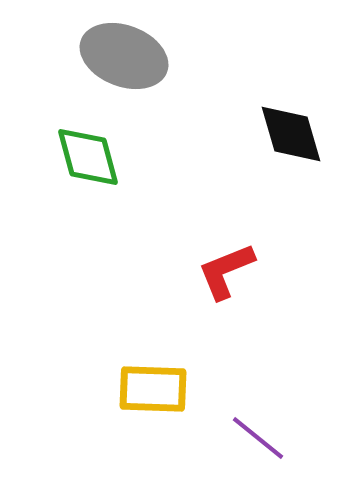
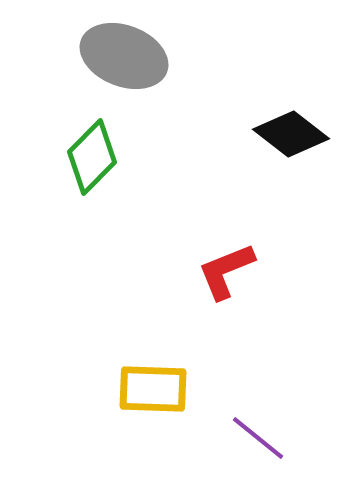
black diamond: rotated 36 degrees counterclockwise
green diamond: moved 4 px right; rotated 60 degrees clockwise
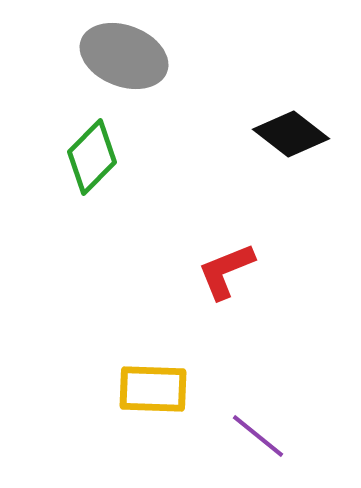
purple line: moved 2 px up
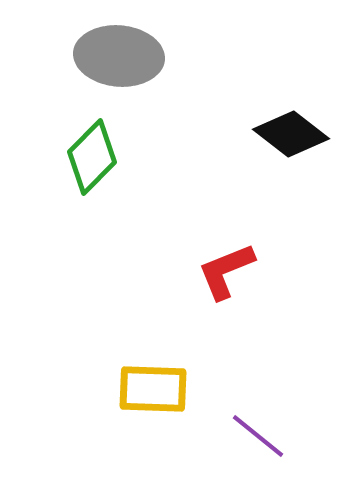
gray ellipse: moved 5 px left; rotated 16 degrees counterclockwise
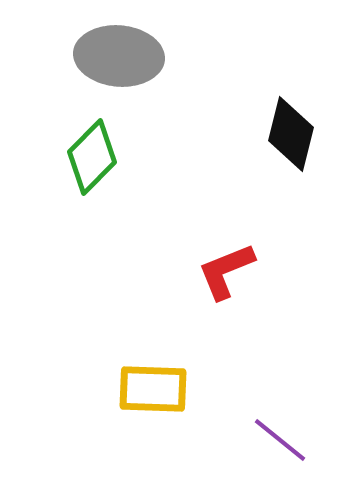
black diamond: rotated 66 degrees clockwise
purple line: moved 22 px right, 4 px down
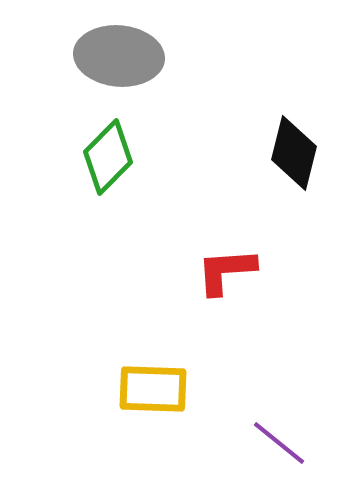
black diamond: moved 3 px right, 19 px down
green diamond: moved 16 px right
red L-shape: rotated 18 degrees clockwise
purple line: moved 1 px left, 3 px down
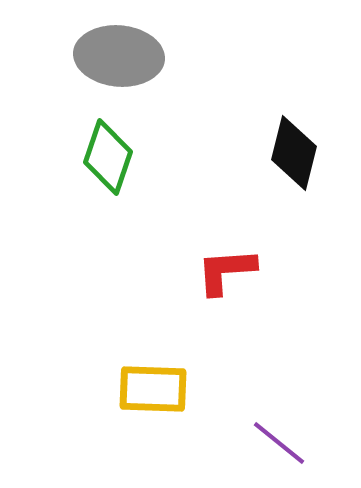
green diamond: rotated 26 degrees counterclockwise
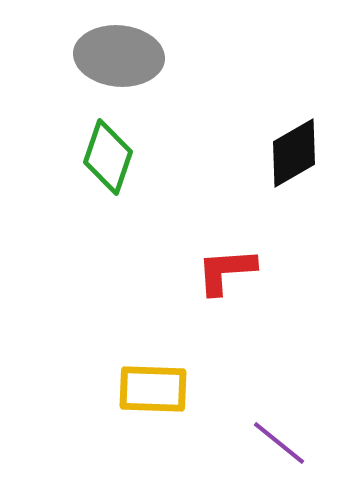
black diamond: rotated 46 degrees clockwise
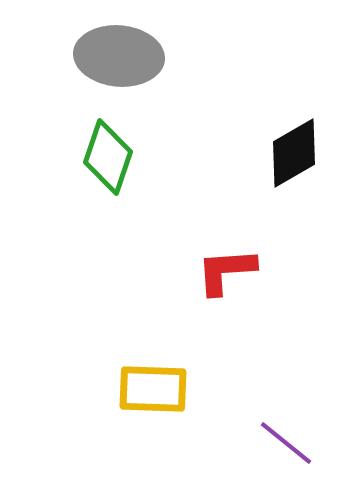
purple line: moved 7 px right
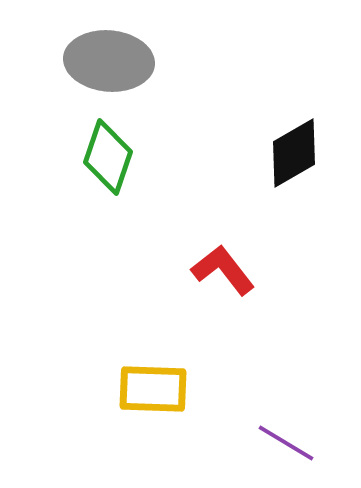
gray ellipse: moved 10 px left, 5 px down
red L-shape: moved 3 px left, 1 px up; rotated 56 degrees clockwise
purple line: rotated 8 degrees counterclockwise
